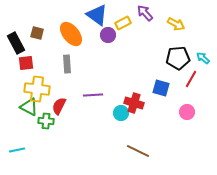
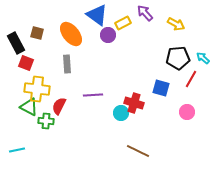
red square: rotated 28 degrees clockwise
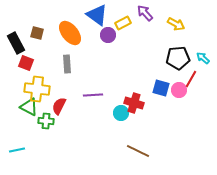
orange ellipse: moved 1 px left, 1 px up
pink circle: moved 8 px left, 22 px up
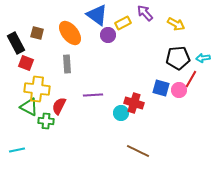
cyan arrow: rotated 48 degrees counterclockwise
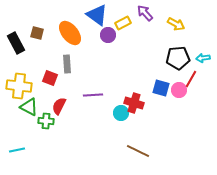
red square: moved 24 px right, 15 px down
yellow cross: moved 18 px left, 3 px up
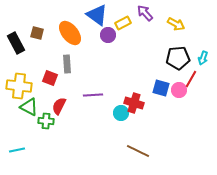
cyan arrow: rotated 64 degrees counterclockwise
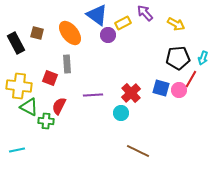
red cross: moved 3 px left, 10 px up; rotated 30 degrees clockwise
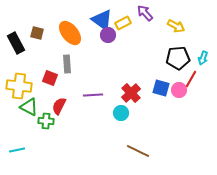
blue triangle: moved 5 px right, 5 px down
yellow arrow: moved 2 px down
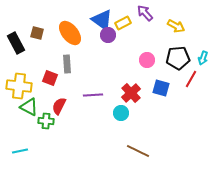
pink circle: moved 32 px left, 30 px up
cyan line: moved 3 px right, 1 px down
